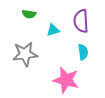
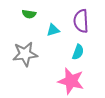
cyan semicircle: moved 5 px left; rotated 28 degrees clockwise
pink star: moved 5 px right, 1 px down
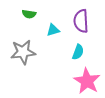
gray star: moved 2 px left, 2 px up
pink star: moved 16 px right; rotated 16 degrees clockwise
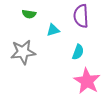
purple semicircle: moved 5 px up
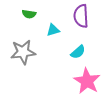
cyan semicircle: rotated 28 degrees clockwise
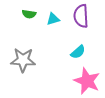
cyan triangle: moved 11 px up
gray star: moved 8 px down; rotated 10 degrees clockwise
pink star: rotated 8 degrees counterclockwise
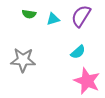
purple semicircle: rotated 35 degrees clockwise
